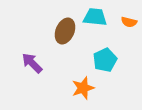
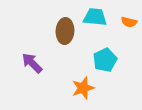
brown ellipse: rotated 20 degrees counterclockwise
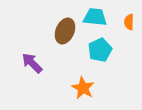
orange semicircle: rotated 77 degrees clockwise
brown ellipse: rotated 20 degrees clockwise
cyan pentagon: moved 5 px left, 10 px up
orange star: rotated 25 degrees counterclockwise
